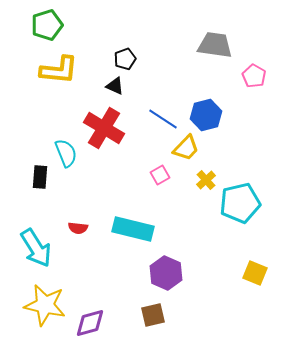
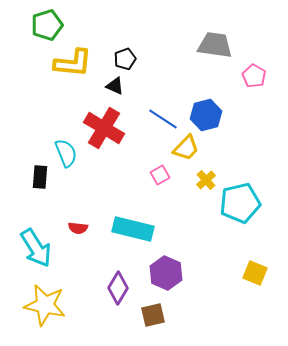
yellow L-shape: moved 14 px right, 7 px up
purple diamond: moved 28 px right, 35 px up; rotated 44 degrees counterclockwise
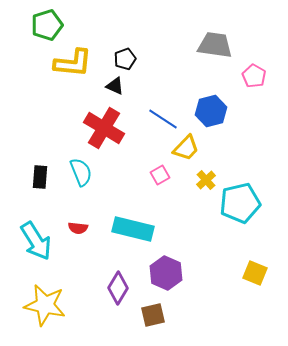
blue hexagon: moved 5 px right, 4 px up
cyan semicircle: moved 15 px right, 19 px down
cyan arrow: moved 7 px up
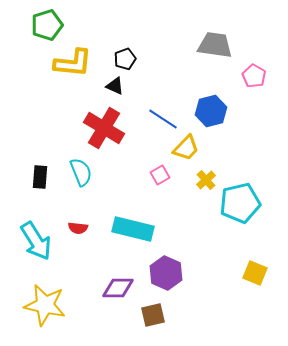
purple diamond: rotated 60 degrees clockwise
